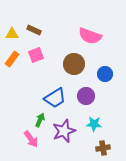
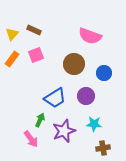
yellow triangle: rotated 48 degrees counterclockwise
blue circle: moved 1 px left, 1 px up
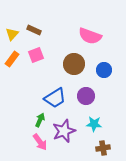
blue circle: moved 3 px up
pink arrow: moved 9 px right, 3 px down
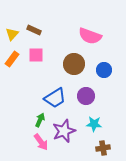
pink square: rotated 21 degrees clockwise
pink arrow: moved 1 px right
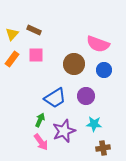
pink semicircle: moved 8 px right, 8 px down
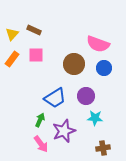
blue circle: moved 2 px up
cyan star: moved 1 px right, 6 px up
pink arrow: moved 2 px down
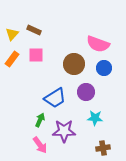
purple circle: moved 4 px up
purple star: rotated 20 degrees clockwise
pink arrow: moved 1 px left, 1 px down
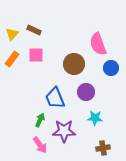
pink semicircle: rotated 50 degrees clockwise
blue circle: moved 7 px right
blue trapezoid: rotated 100 degrees clockwise
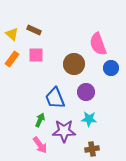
yellow triangle: rotated 32 degrees counterclockwise
cyan star: moved 6 px left, 1 px down
brown cross: moved 11 px left, 1 px down
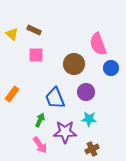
orange rectangle: moved 35 px down
purple star: moved 1 px right, 1 px down
brown cross: rotated 16 degrees counterclockwise
